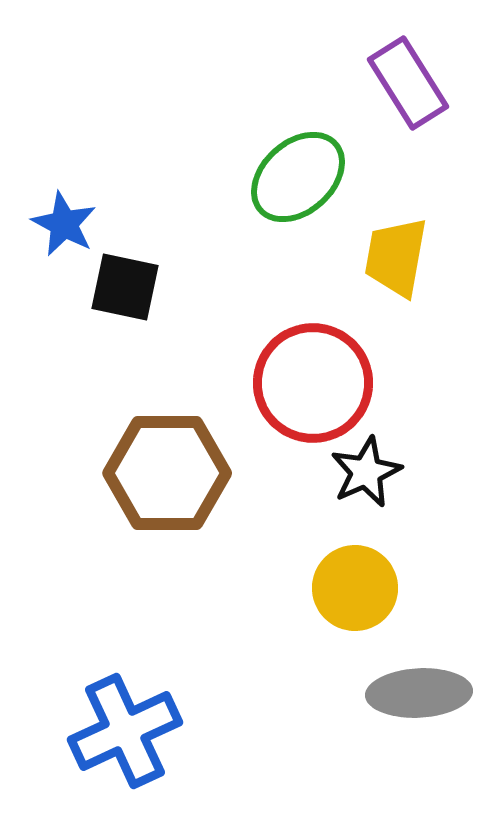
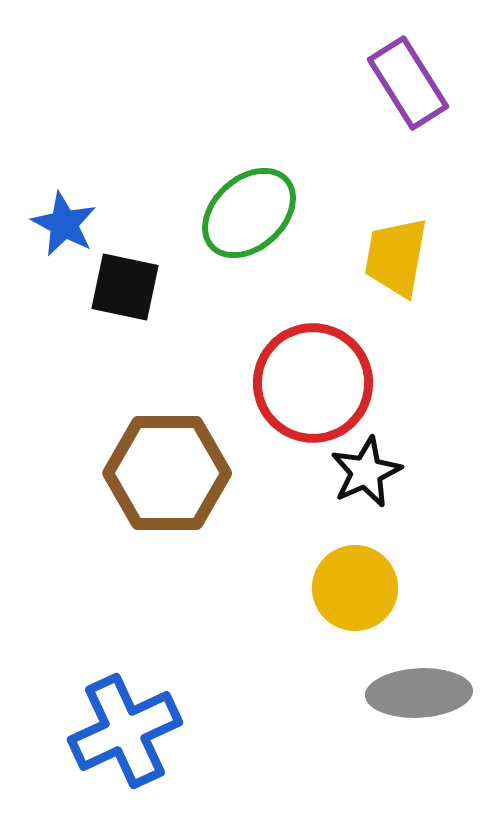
green ellipse: moved 49 px left, 36 px down
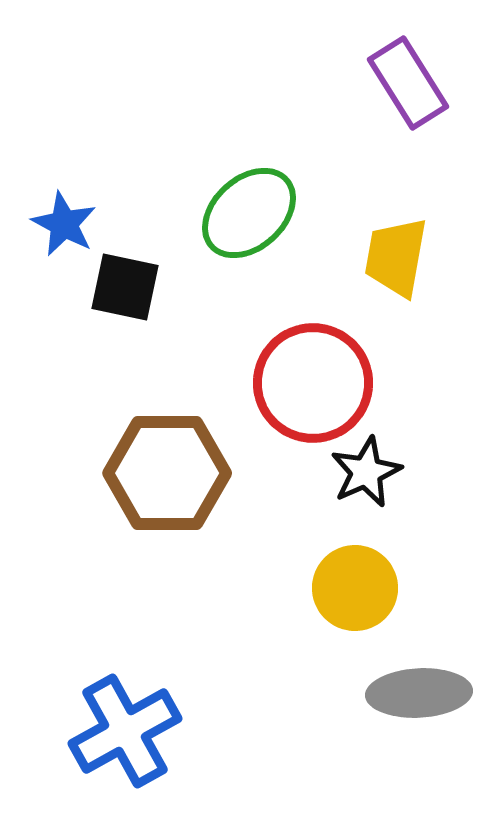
blue cross: rotated 4 degrees counterclockwise
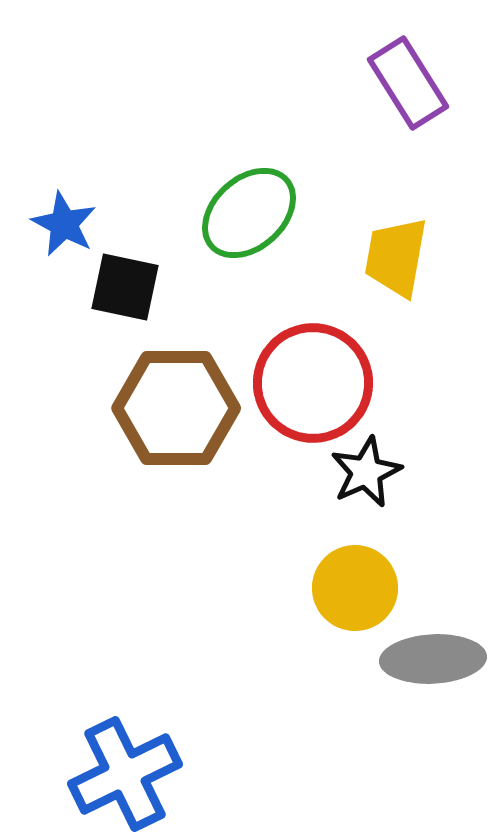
brown hexagon: moved 9 px right, 65 px up
gray ellipse: moved 14 px right, 34 px up
blue cross: moved 43 px down; rotated 3 degrees clockwise
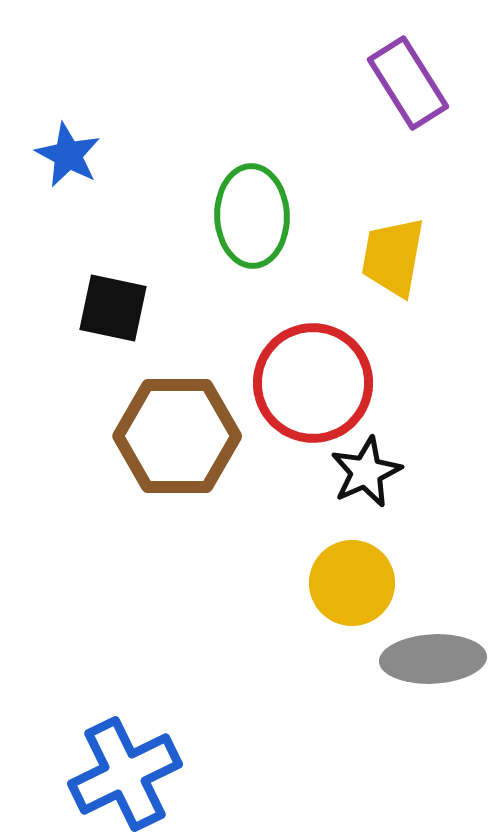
green ellipse: moved 3 px right, 3 px down; rotated 50 degrees counterclockwise
blue star: moved 4 px right, 69 px up
yellow trapezoid: moved 3 px left
black square: moved 12 px left, 21 px down
brown hexagon: moved 1 px right, 28 px down
yellow circle: moved 3 px left, 5 px up
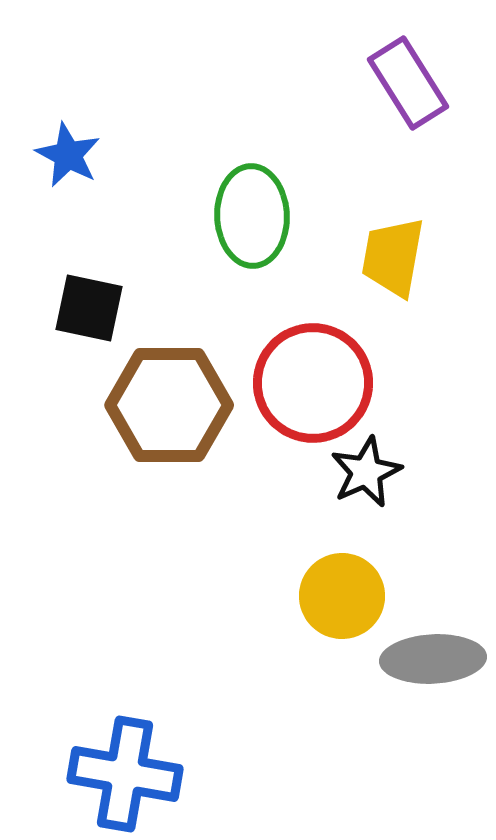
black square: moved 24 px left
brown hexagon: moved 8 px left, 31 px up
yellow circle: moved 10 px left, 13 px down
blue cross: rotated 36 degrees clockwise
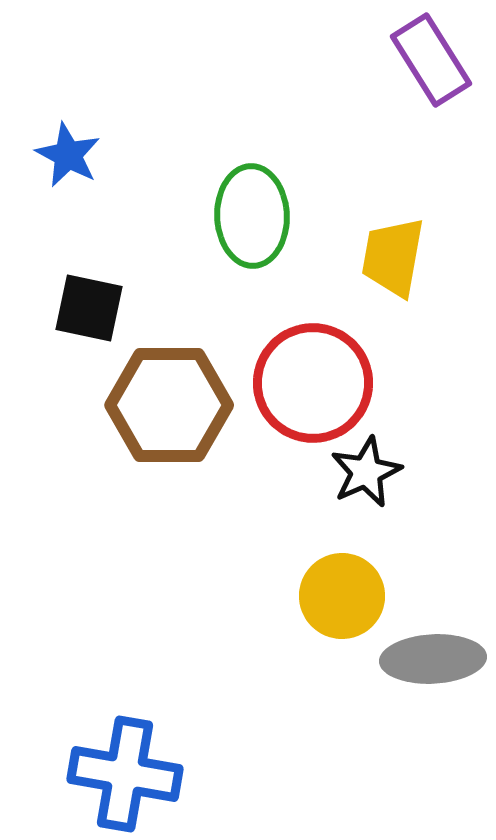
purple rectangle: moved 23 px right, 23 px up
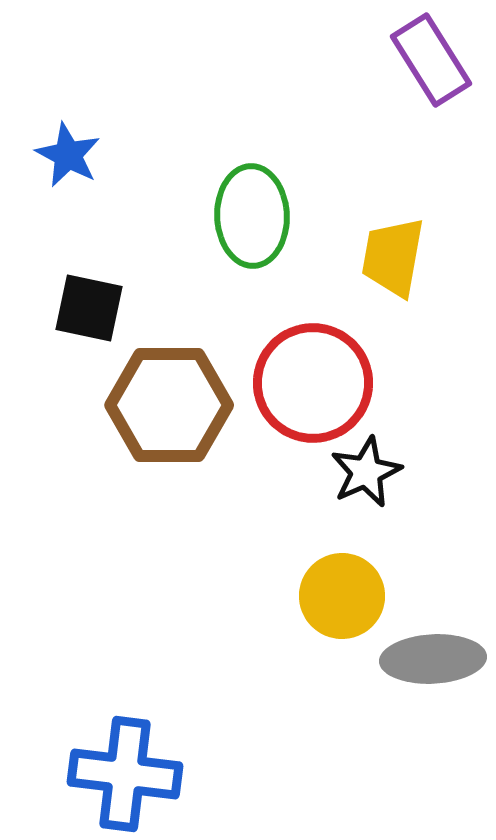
blue cross: rotated 3 degrees counterclockwise
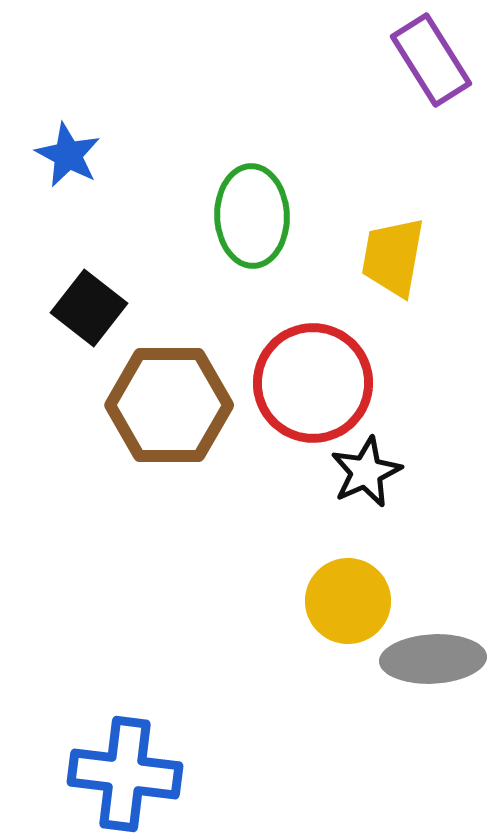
black square: rotated 26 degrees clockwise
yellow circle: moved 6 px right, 5 px down
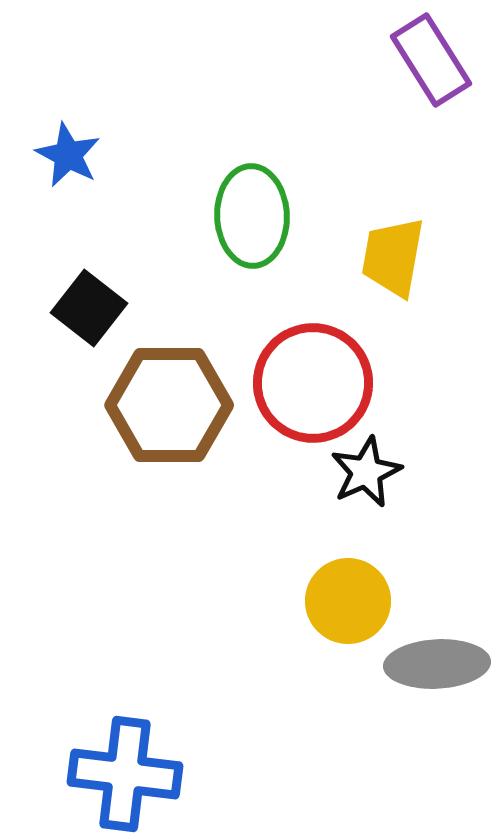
gray ellipse: moved 4 px right, 5 px down
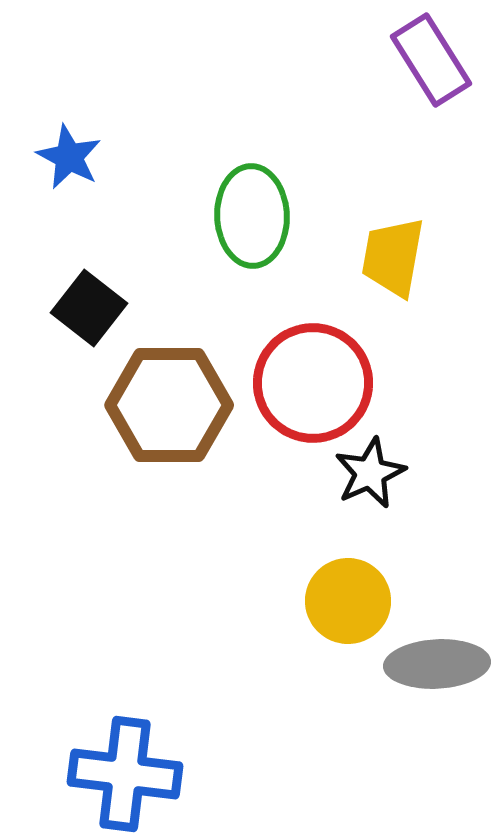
blue star: moved 1 px right, 2 px down
black star: moved 4 px right, 1 px down
